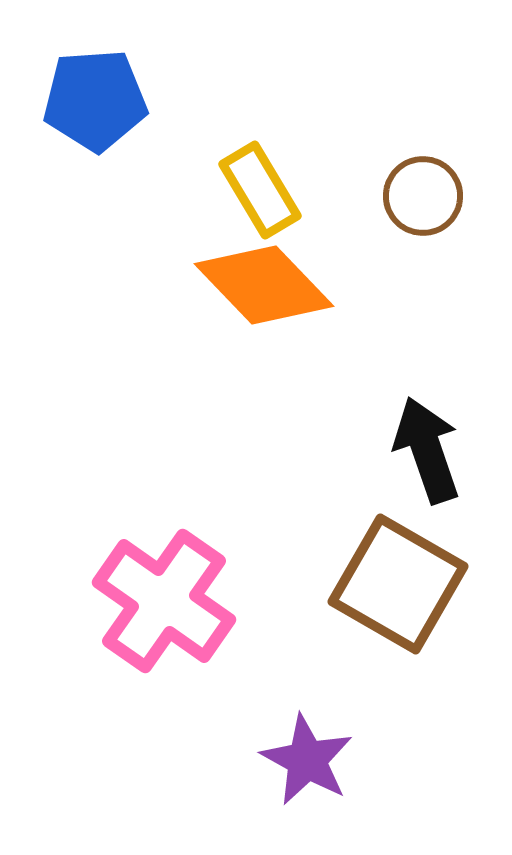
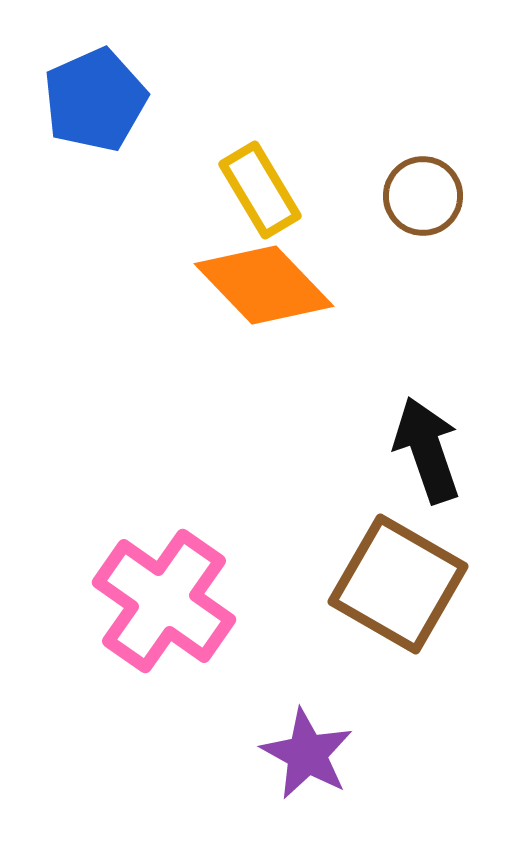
blue pentagon: rotated 20 degrees counterclockwise
purple star: moved 6 px up
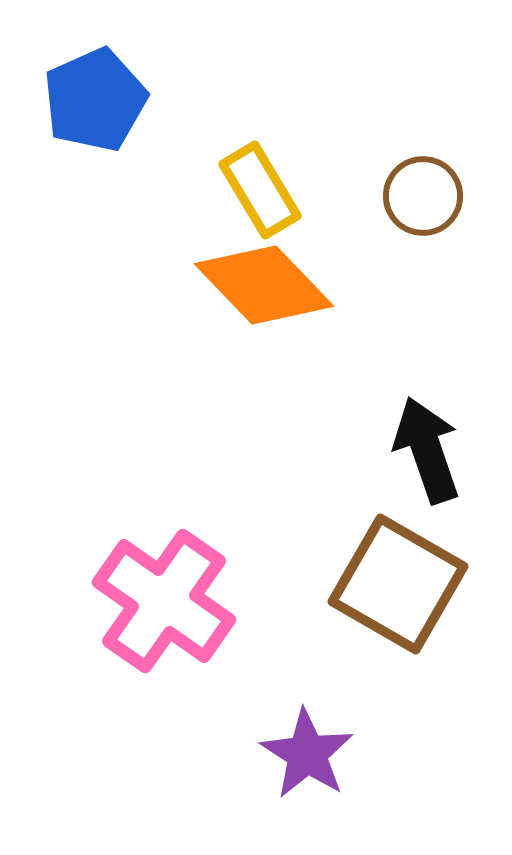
purple star: rotated 4 degrees clockwise
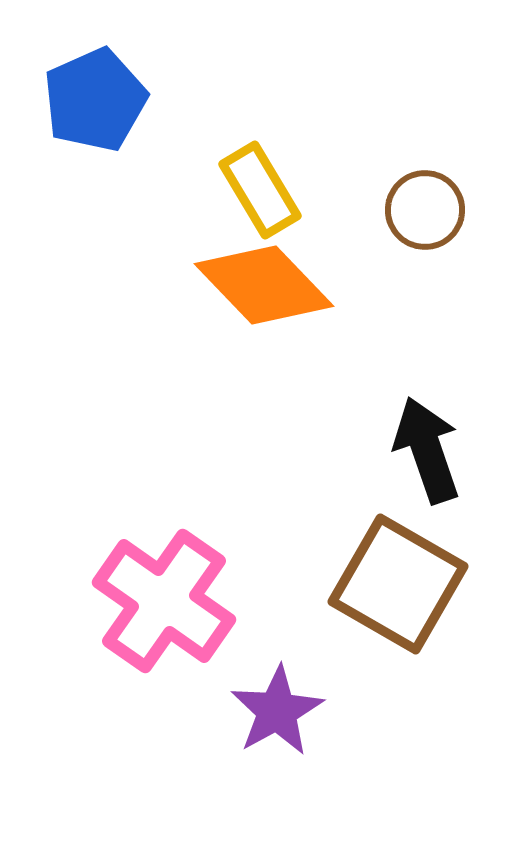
brown circle: moved 2 px right, 14 px down
purple star: moved 30 px left, 43 px up; rotated 10 degrees clockwise
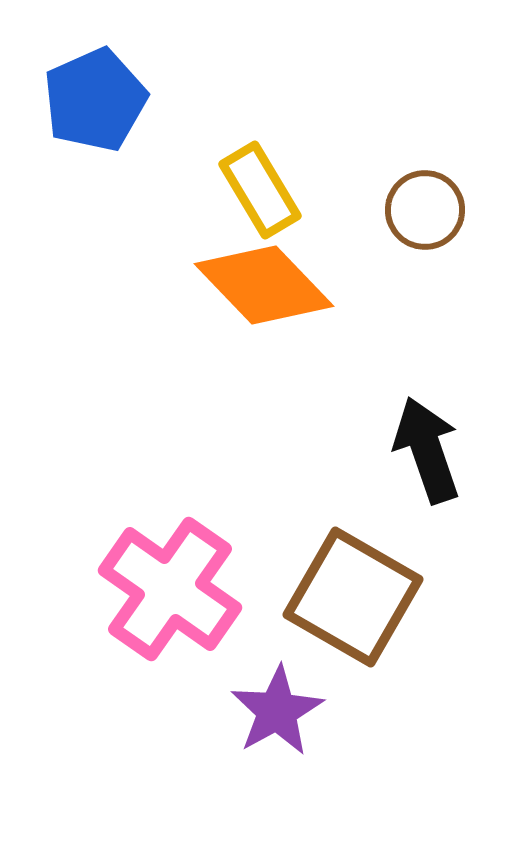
brown square: moved 45 px left, 13 px down
pink cross: moved 6 px right, 12 px up
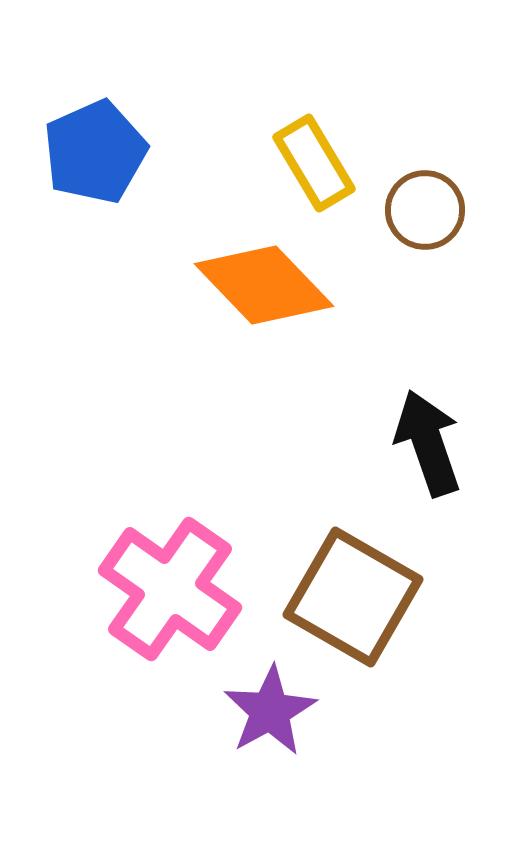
blue pentagon: moved 52 px down
yellow rectangle: moved 54 px right, 27 px up
black arrow: moved 1 px right, 7 px up
purple star: moved 7 px left
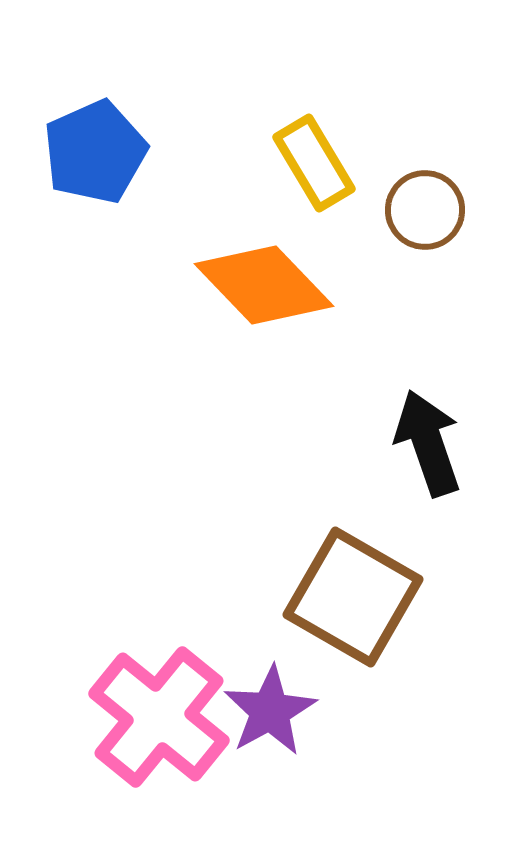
pink cross: moved 11 px left, 128 px down; rotated 4 degrees clockwise
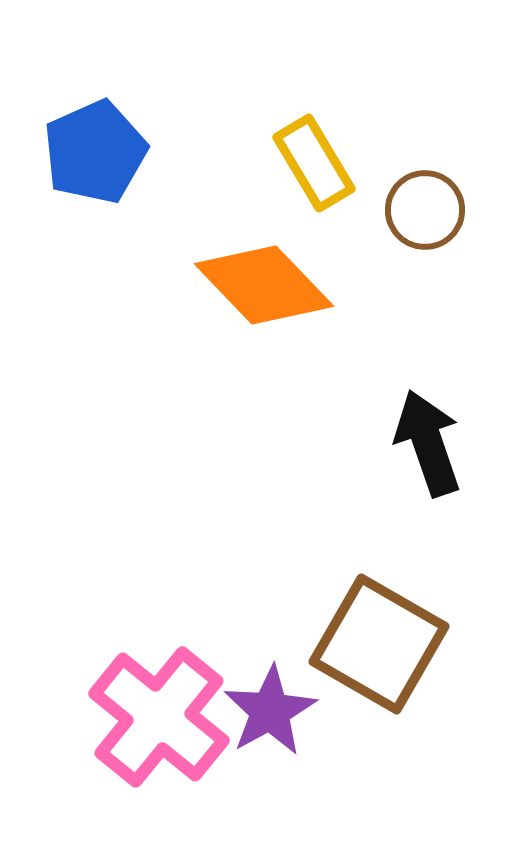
brown square: moved 26 px right, 47 px down
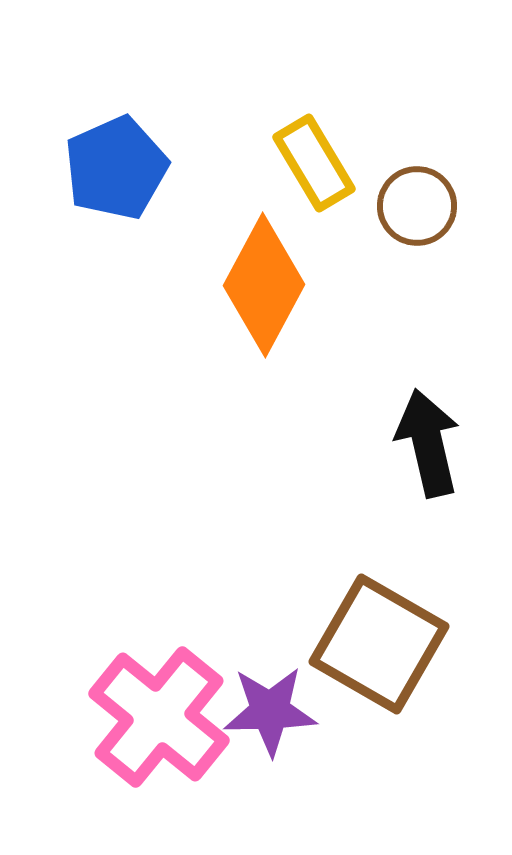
blue pentagon: moved 21 px right, 16 px down
brown circle: moved 8 px left, 4 px up
orange diamond: rotated 72 degrees clockwise
black arrow: rotated 6 degrees clockwise
purple star: rotated 28 degrees clockwise
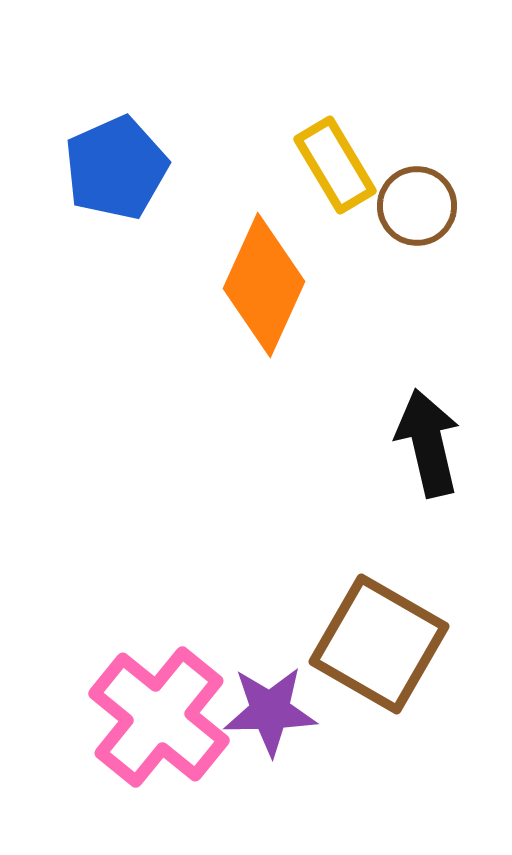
yellow rectangle: moved 21 px right, 2 px down
orange diamond: rotated 4 degrees counterclockwise
